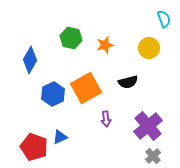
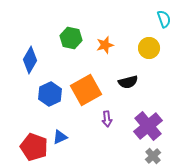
orange square: moved 2 px down
blue hexagon: moved 3 px left
purple arrow: moved 1 px right
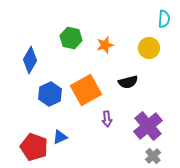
cyan semicircle: rotated 24 degrees clockwise
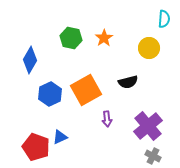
orange star: moved 1 px left, 7 px up; rotated 18 degrees counterclockwise
red pentagon: moved 2 px right
gray cross: rotated 21 degrees counterclockwise
